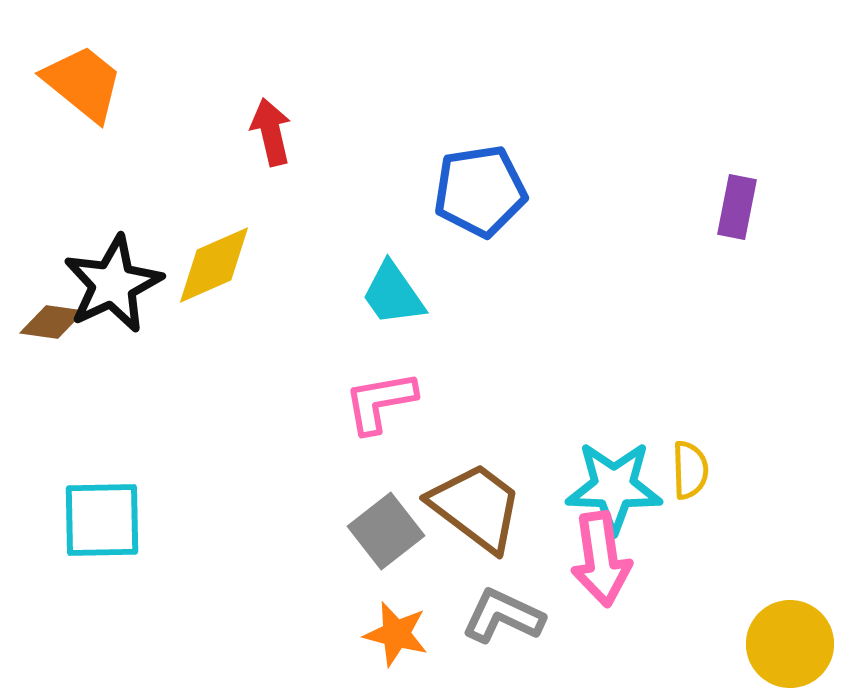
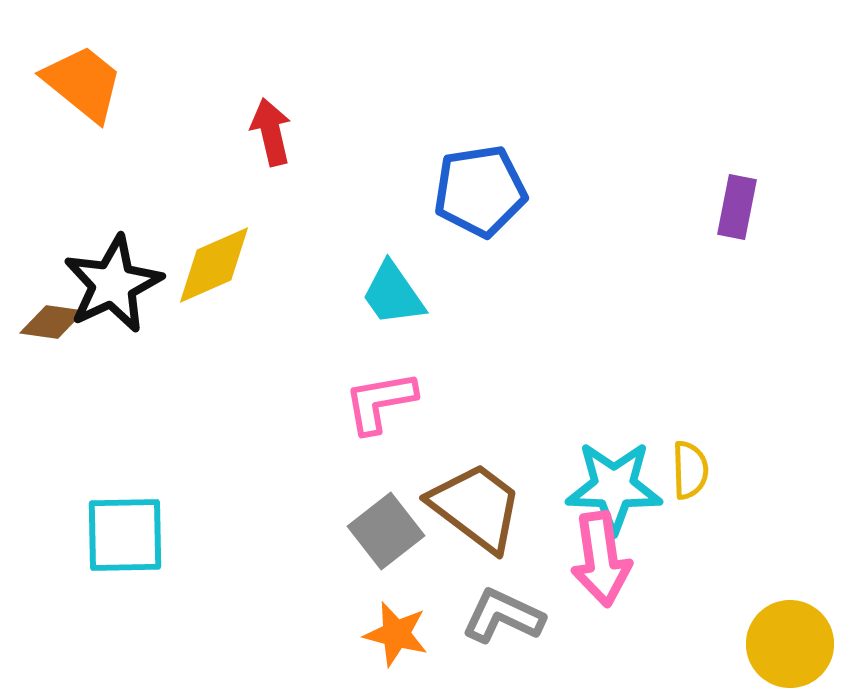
cyan square: moved 23 px right, 15 px down
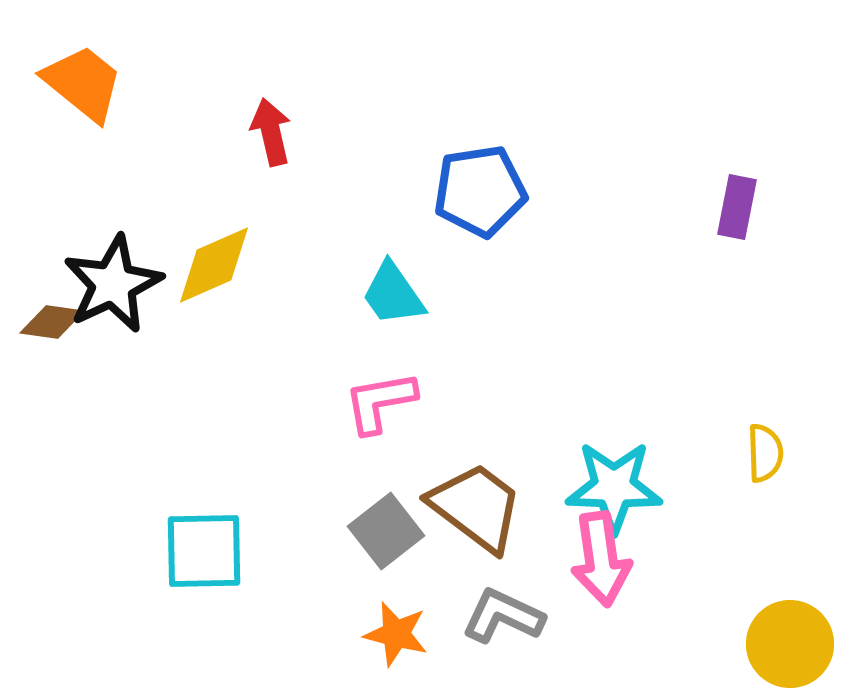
yellow semicircle: moved 75 px right, 17 px up
cyan square: moved 79 px right, 16 px down
